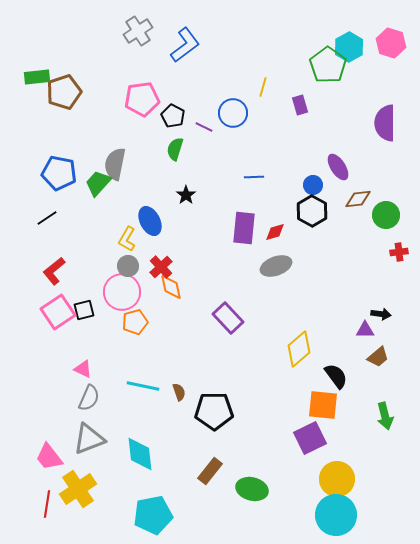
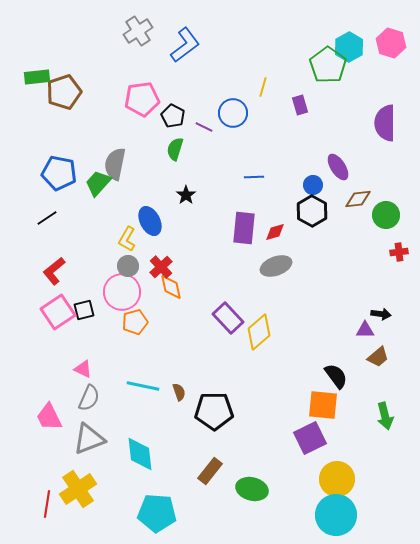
yellow diamond at (299, 349): moved 40 px left, 17 px up
pink trapezoid at (49, 457): moved 40 px up; rotated 12 degrees clockwise
cyan pentagon at (153, 515): moved 4 px right, 2 px up; rotated 15 degrees clockwise
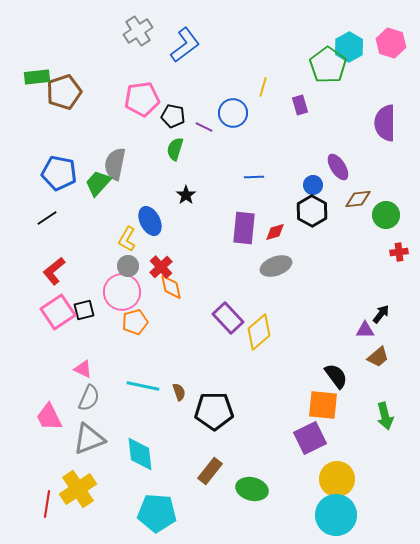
black pentagon at (173, 116): rotated 15 degrees counterclockwise
black arrow at (381, 314): rotated 60 degrees counterclockwise
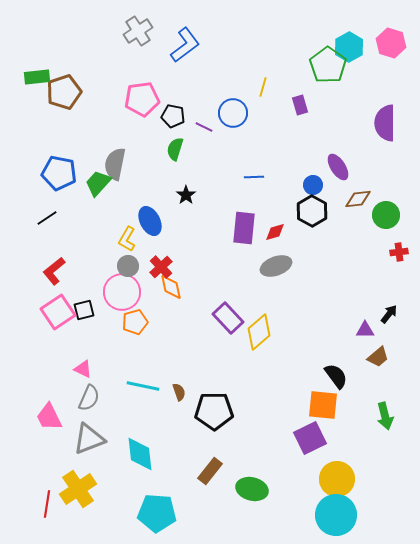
black arrow at (381, 314): moved 8 px right
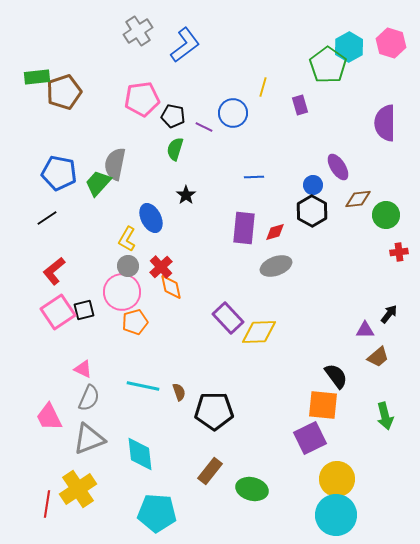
blue ellipse at (150, 221): moved 1 px right, 3 px up
yellow diamond at (259, 332): rotated 39 degrees clockwise
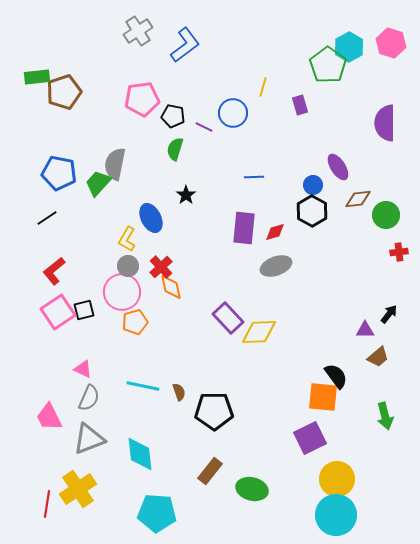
orange square at (323, 405): moved 8 px up
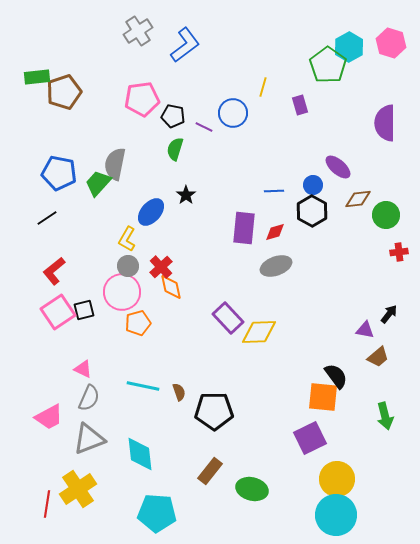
purple ellipse at (338, 167): rotated 16 degrees counterclockwise
blue line at (254, 177): moved 20 px right, 14 px down
blue ellipse at (151, 218): moved 6 px up; rotated 68 degrees clockwise
orange pentagon at (135, 322): moved 3 px right, 1 px down
purple triangle at (365, 330): rotated 12 degrees clockwise
pink trapezoid at (49, 417): rotated 92 degrees counterclockwise
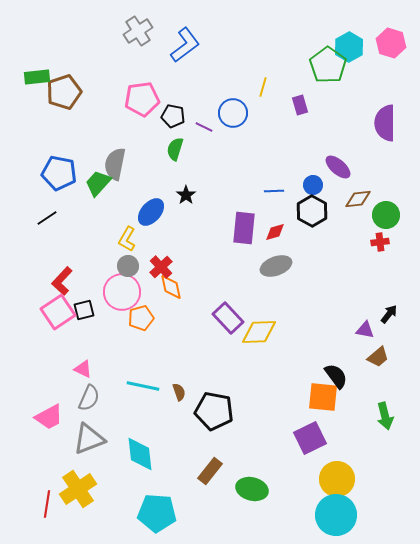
red cross at (399, 252): moved 19 px left, 10 px up
red L-shape at (54, 271): moved 8 px right, 10 px down; rotated 8 degrees counterclockwise
orange pentagon at (138, 323): moved 3 px right, 5 px up
black pentagon at (214, 411): rotated 12 degrees clockwise
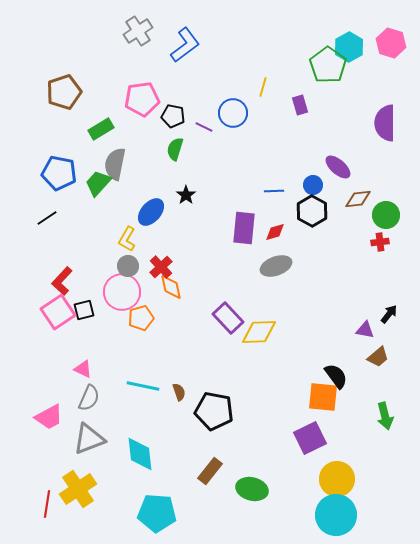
green rectangle at (37, 77): moved 64 px right, 52 px down; rotated 25 degrees counterclockwise
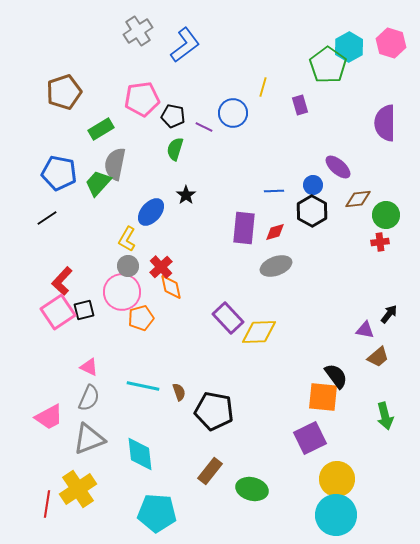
pink triangle at (83, 369): moved 6 px right, 2 px up
